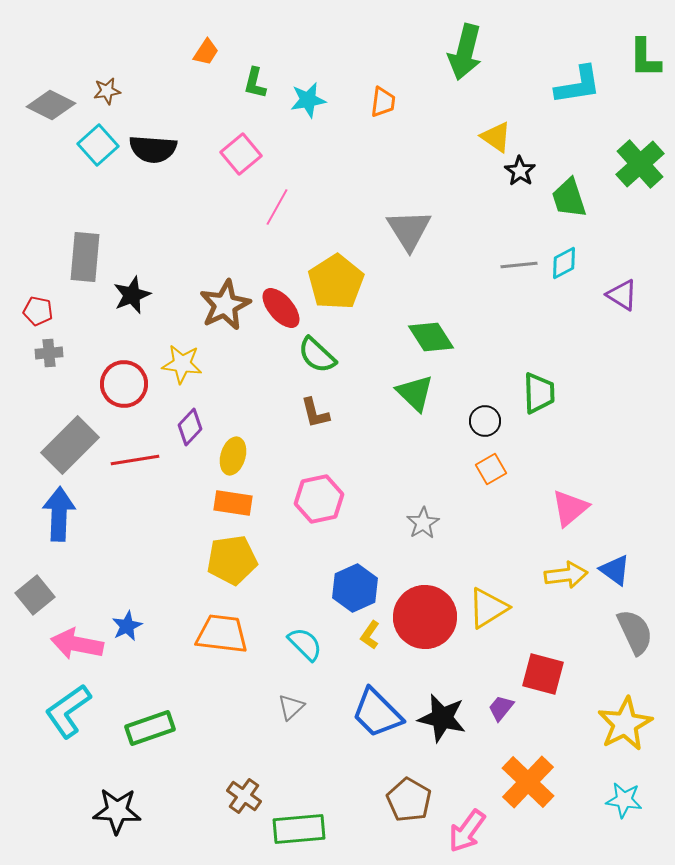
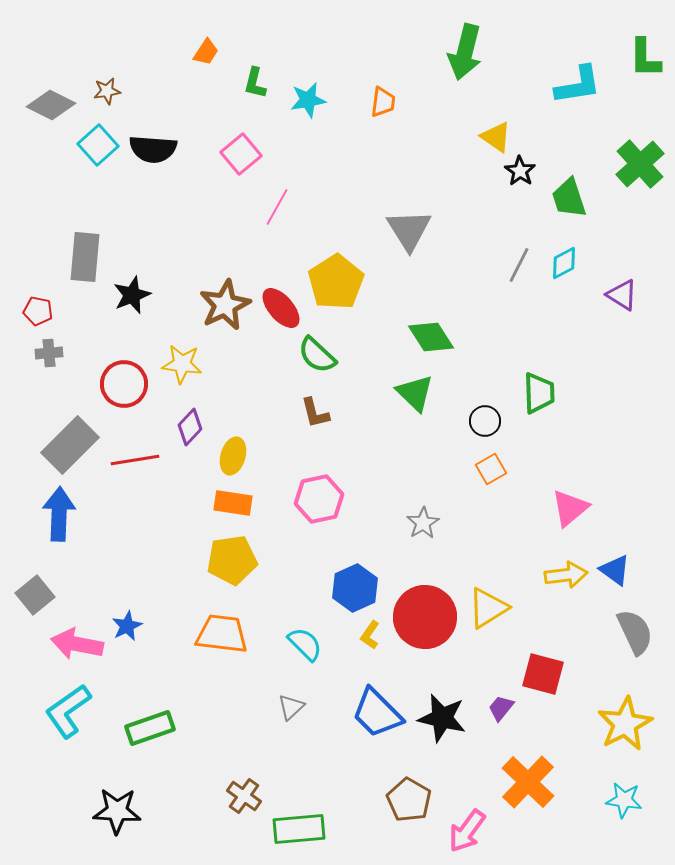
gray line at (519, 265): rotated 57 degrees counterclockwise
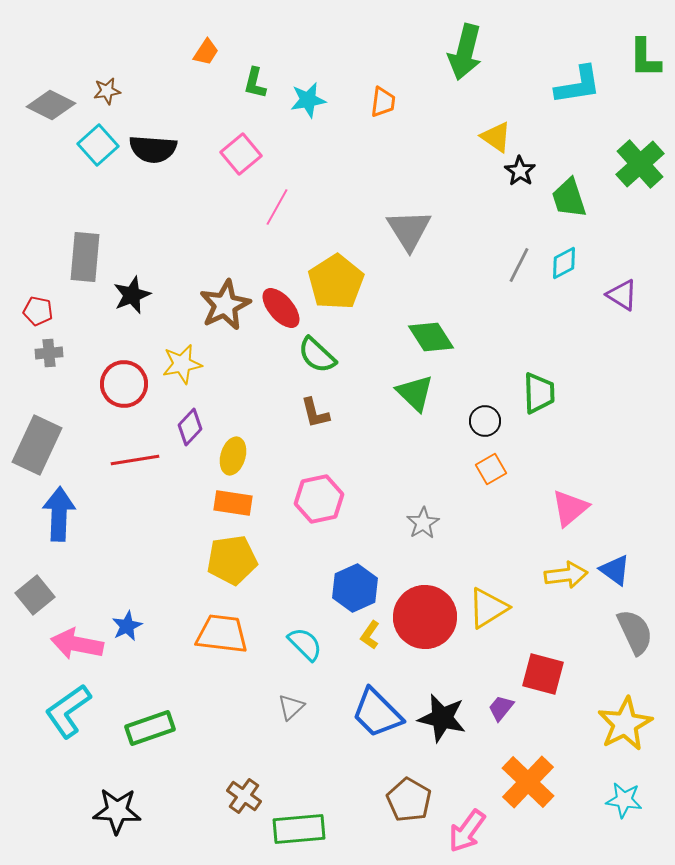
yellow star at (182, 364): rotated 18 degrees counterclockwise
gray rectangle at (70, 445): moved 33 px left; rotated 20 degrees counterclockwise
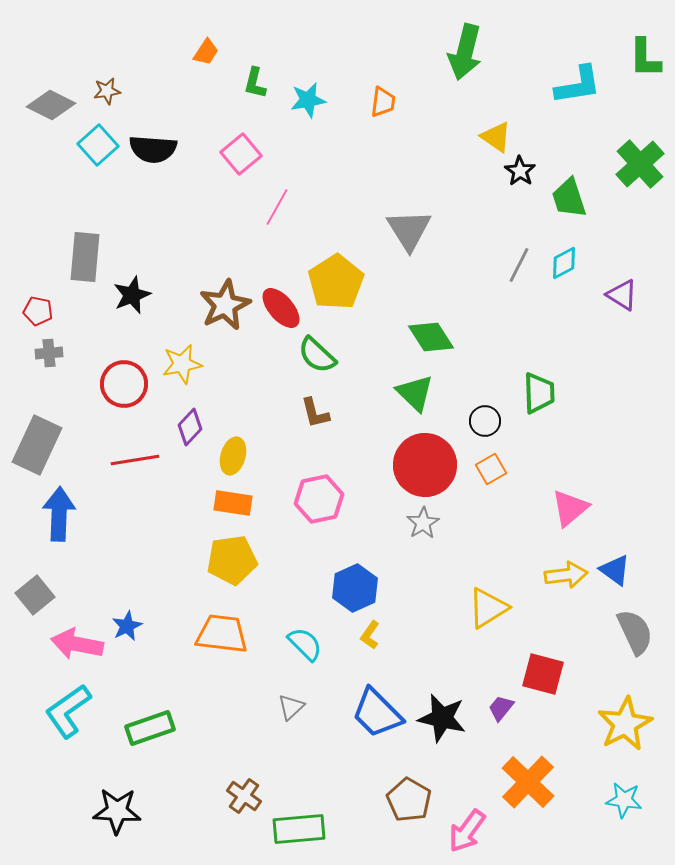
red circle at (425, 617): moved 152 px up
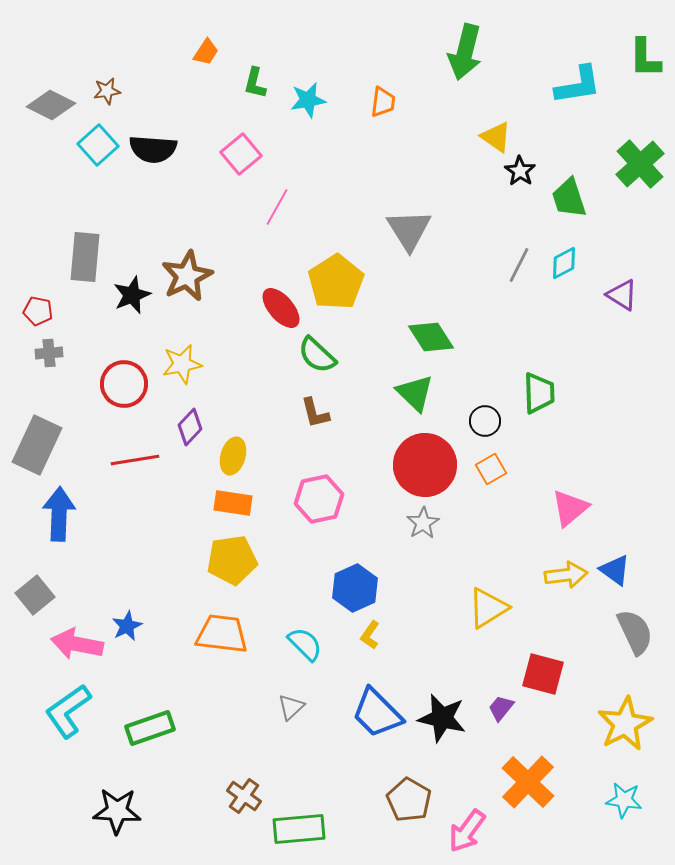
brown star at (225, 305): moved 38 px left, 29 px up
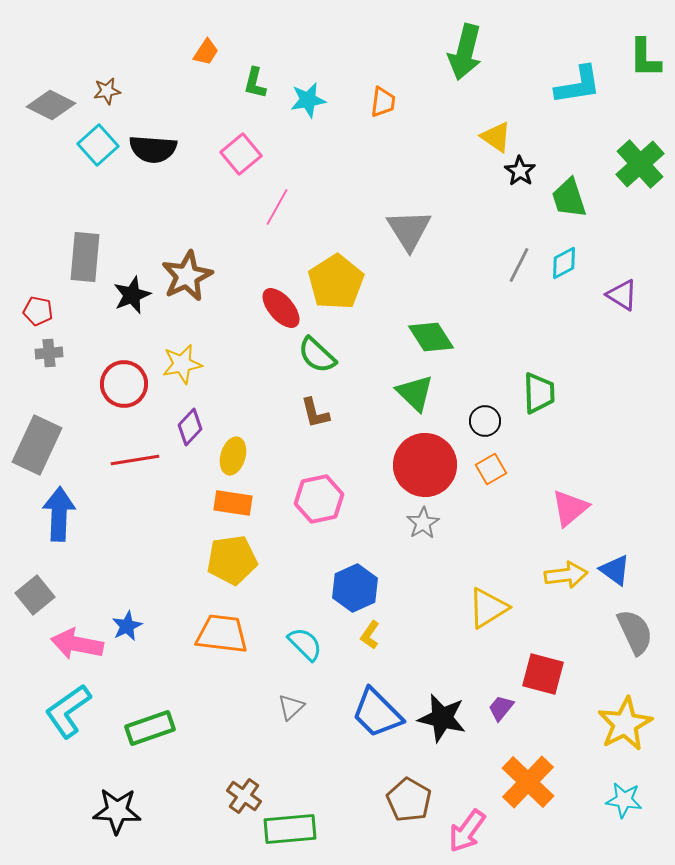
green rectangle at (299, 829): moved 9 px left
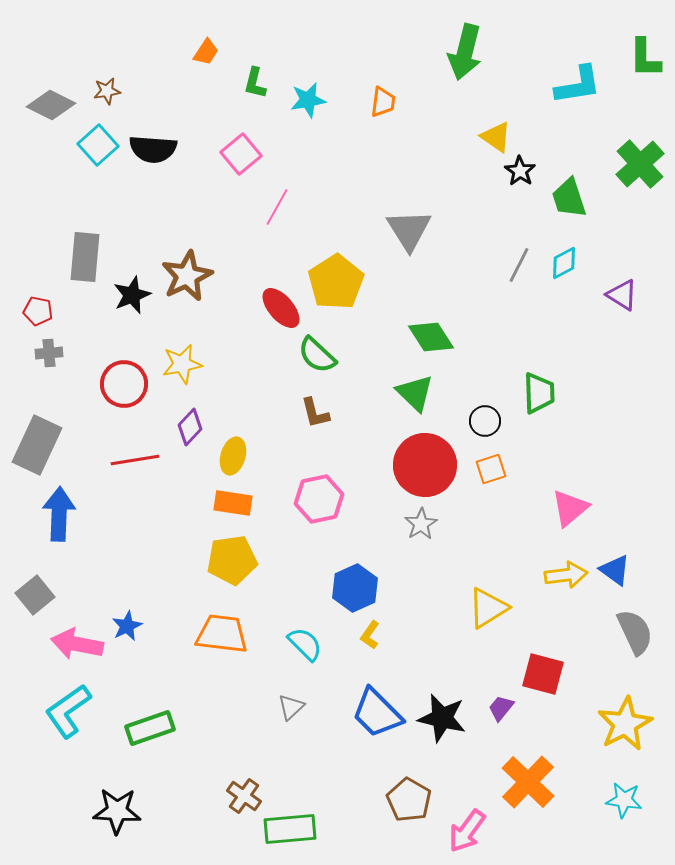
orange square at (491, 469): rotated 12 degrees clockwise
gray star at (423, 523): moved 2 px left, 1 px down
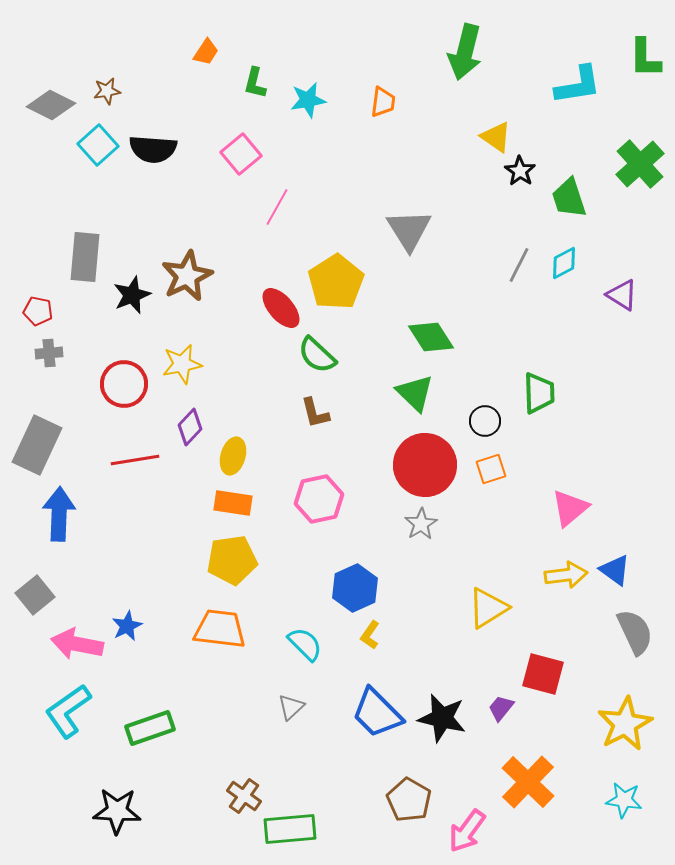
orange trapezoid at (222, 634): moved 2 px left, 5 px up
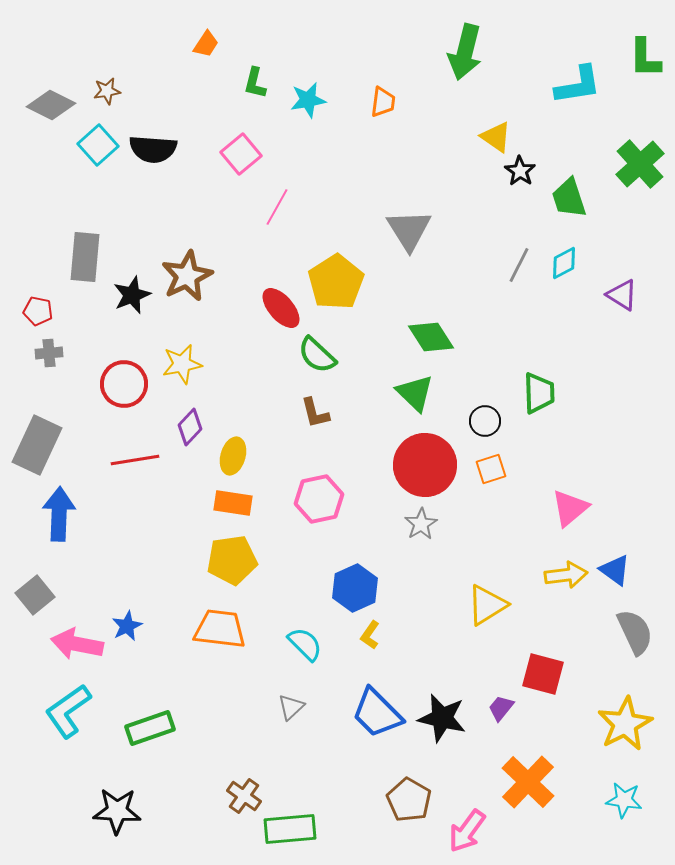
orange trapezoid at (206, 52): moved 8 px up
yellow triangle at (488, 608): moved 1 px left, 3 px up
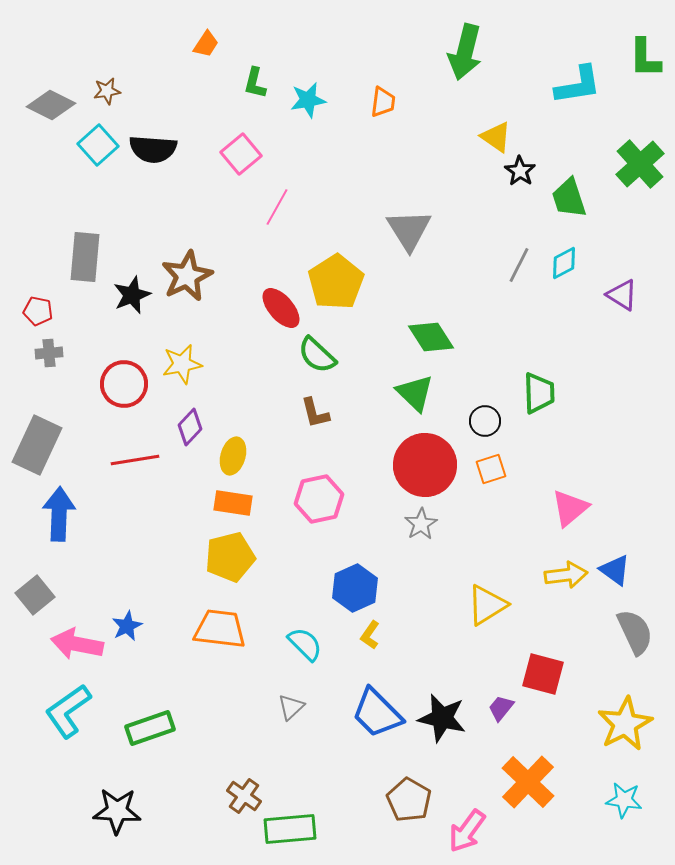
yellow pentagon at (232, 560): moved 2 px left, 3 px up; rotated 6 degrees counterclockwise
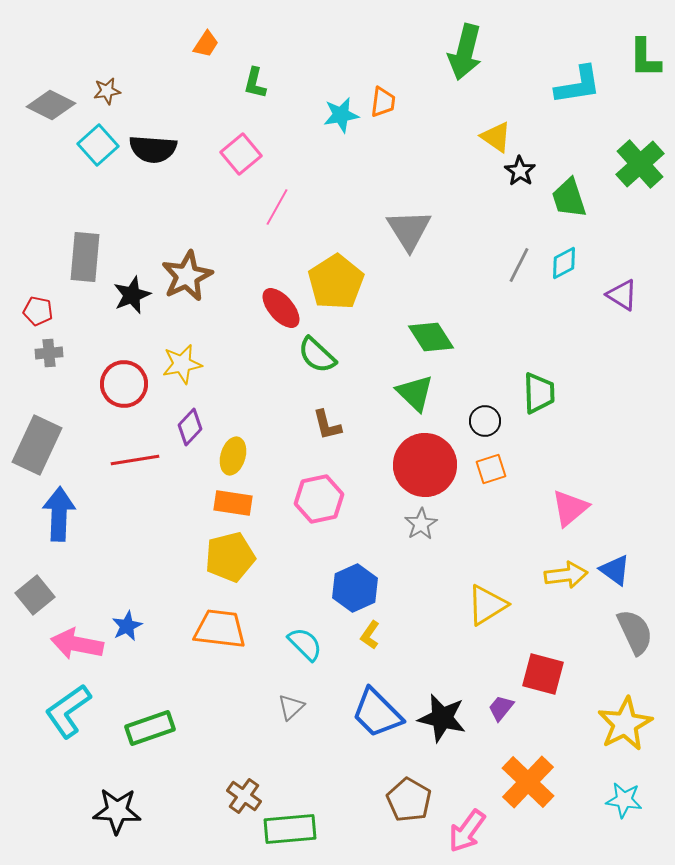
cyan star at (308, 100): moved 33 px right, 15 px down
brown L-shape at (315, 413): moved 12 px right, 12 px down
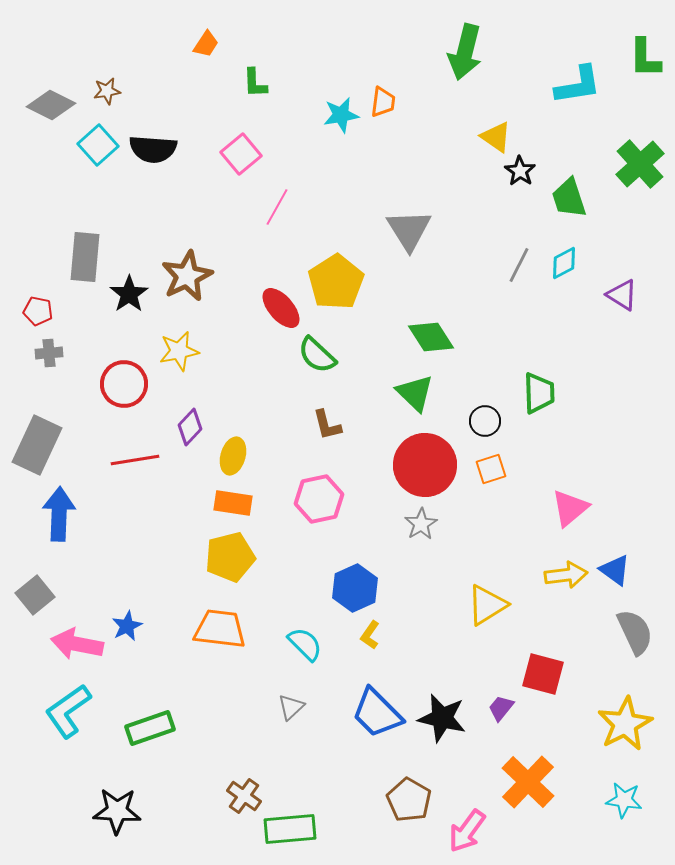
green L-shape at (255, 83): rotated 16 degrees counterclockwise
black star at (132, 295): moved 3 px left, 1 px up; rotated 12 degrees counterclockwise
yellow star at (182, 364): moved 3 px left, 13 px up
